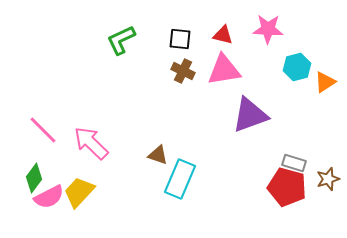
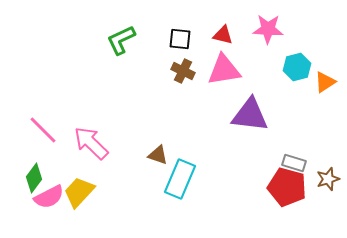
purple triangle: rotated 27 degrees clockwise
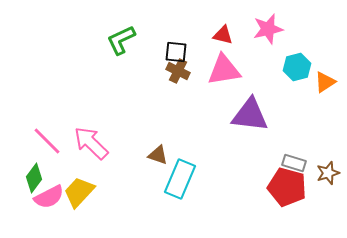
pink star: rotated 16 degrees counterclockwise
black square: moved 4 px left, 13 px down
brown cross: moved 5 px left
pink line: moved 4 px right, 11 px down
brown star: moved 6 px up
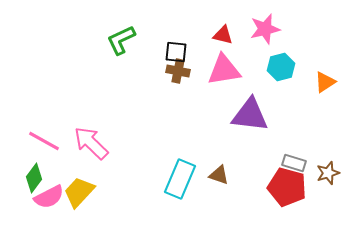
pink star: moved 3 px left
cyan hexagon: moved 16 px left
brown cross: rotated 15 degrees counterclockwise
pink line: moved 3 px left; rotated 16 degrees counterclockwise
brown triangle: moved 61 px right, 20 px down
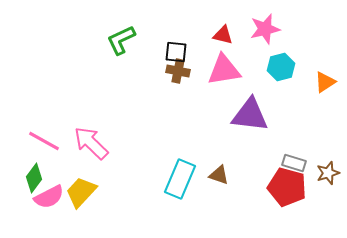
yellow trapezoid: moved 2 px right
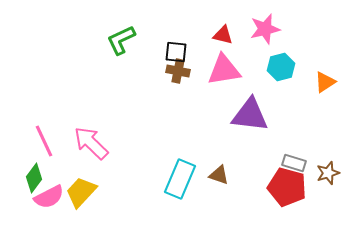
pink line: rotated 36 degrees clockwise
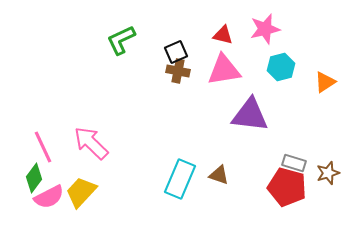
black square: rotated 30 degrees counterclockwise
pink line: moved 1 px left, 6 px down
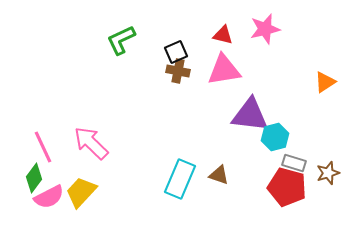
cyan hexagon: moved 6 px left, 70 px down
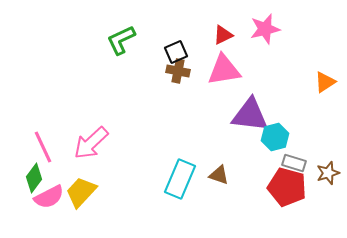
red triangle: rotated 40 degrees counterclockwise
pink arrow: rotated 87 degrees counterclockwise
